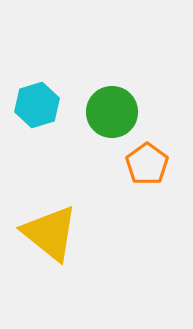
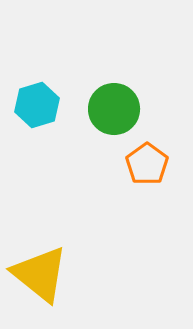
green circle: moved 2 px right, 3 px up
yellow triangle: moved 10 px left, 41 px down
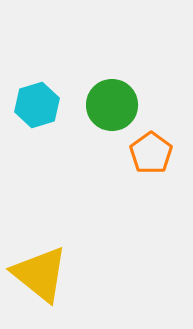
green circle: moved 2 px left, 4 px up
orange pentagon: moved 4 px right, 11 px up
